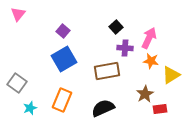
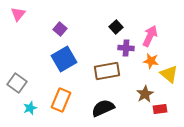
purple square: moved 3 px left, 2 px up
pink arrow: moved 1 px right, 2 px up
purple cross: moved 1 px right
yellow triangle: moved 2 px left, 1 px up; rotated 48 degrees counterclockwise
orange rectangle: moved 1 px left
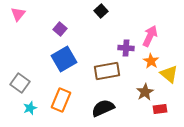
black square: moved 15 px left, 16 px up
orange star: rotated 21 degrees clockwise
gray square: moved 3 px right
brown star: moved 2 px up
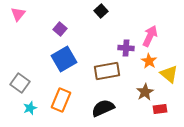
orange star: moved 2 px left
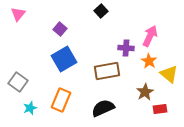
gray square: moved 2 px left, 1 px up
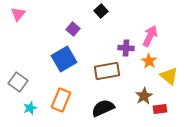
purple square: moved 13 px right
yellow triangle: moved 2 px down
brown star: moved 1 px left, 4 px down
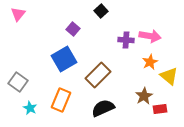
pink arrow: rotated 75 degrees clockwise
purple cross: moved 8 px up
orange star: moved 1 px right, 1 px down; rotated 14 degrees clockwise
brown rectangle: moved 9 px left, 4 px down; rotated 35 degrees counterclockwise
cyan star: rotated 24 degrees counterclockwise
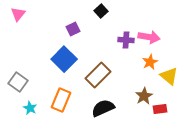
purple square: rotated 24 degrees clockwise
pink arrow: moved 1 px left, 1 px down
blue square: rotated 15 degrees counterclockwise
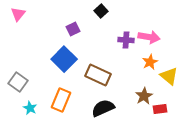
brown rectangle: rotated 70 degrees clockwise
